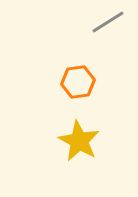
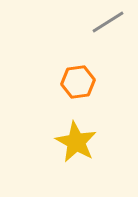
yellow star: moved 3 px left, 1 px down
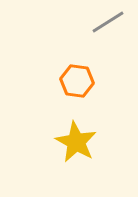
orange hexagon: moved 1 px left, 1 px up; rotated 16 degrees clockwise
